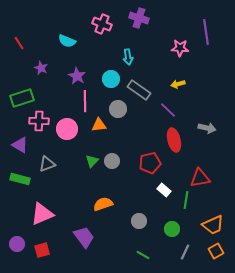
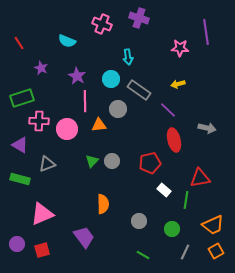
orange semicircle at (103, 204): rotated 108 degrees clockwise
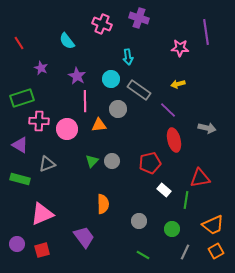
cyan semicircle at (67, 41): rotated 30 degrees clockwise
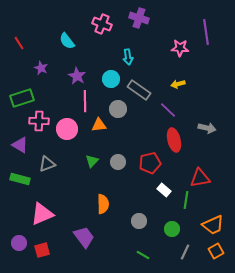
gray circle at (112, 161): moved 6 px right, 1 px down
purple circle at (17, 244): moved 2 px right, 1 px up
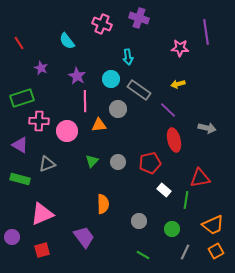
pink circle at (67, 129): moved 2 px down
purple circle at (19, 243): moved 7 px left, 6 px up
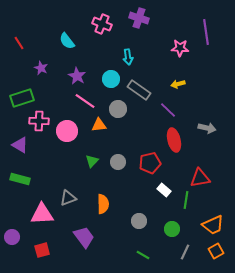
pink line at (85, 101): rotated 55 degrees counterclockwise
gray triangle at (47, 164): moved 21 px right, 34 px down
pink triangle at (42, 214): rotated 20 degrees clockwise
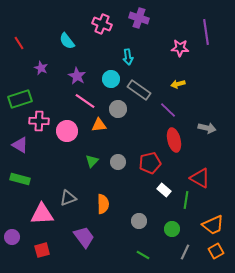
green rectangle at (22, 98): moved 2 px left, 1 px down
red triangle at (200, 178): rotated 40 degrees clockwise
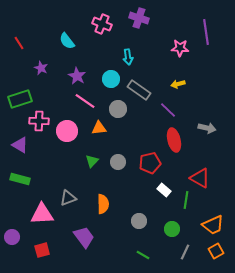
orange triangle at (99, 125): moved 3 px down
